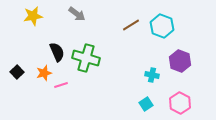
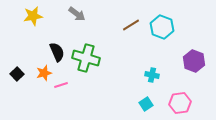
cyan hexagon: moved 1 px down
purple hexagon: moved 14 px right
black square: moved 2 px down
pink hexagon: rotated 25 degrees clockwise
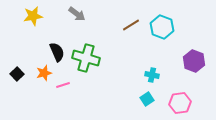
pink line: moved 2 px right
cyan square: moved 1 px right, 5 px up
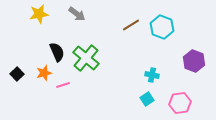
yellow star: moved 6 px right, 2 px up
green cross: rotated 24 degrees clockwise
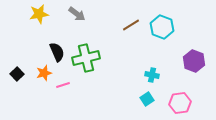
green cross: rotated 36 degrees clockwise
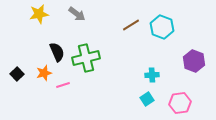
cyan cross: rotated 16 degrees counterclockwise
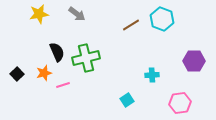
cyan hexagon: moved 8 px up
purple hexagon: rotated 20 degrees counterclockwise
cyan square: moved 20 px left, 1 px down
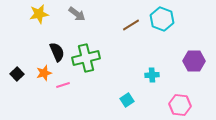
pink hexagon: moved 2 px down; rotated 15 degrees clockwise
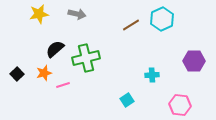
gray arrow: rotated 24 degrees counterclockwise
cyan hexagon: rotated 15 degrees clockwise
black semicircle: moved 2 px left, 3 px up; rotated 108 degrees counterclockwise
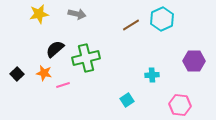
orange star: rotated 28 degrees clockwise
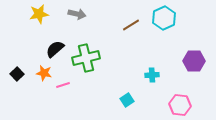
cyan hexagon: moved 2 px right, 1 px up
